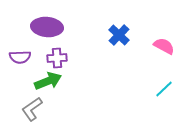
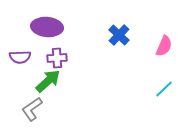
pink semicircle: rotated 85 degrees clockwise
green arrow: rotated 20 degrees counterclockwise
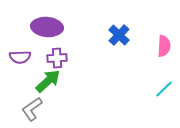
pink semicircle: rotated 20 degrees counterclockwise
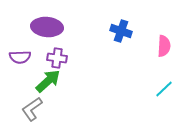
blue cross: moved 2 px right, 4 px up; rotated 25 degrees counterclockwise
purple cross: rotated 12 degrees clockwise
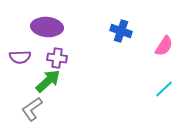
pink semicircle: rotated 30 degrees clockwise
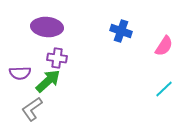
purple semicircle: moved 16 px down
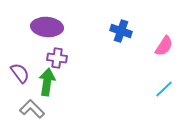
purple semicircle: rotated 125 degrees counterclockwise
green arrow: moved 1 px left, 1 px down; rotated 40 degrees counterclockwise
gray L-shape: rotated 80 degrees clockwise
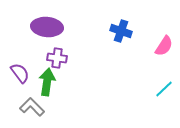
gray L-shape: moved 2 px up
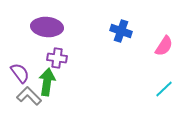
gray L-shape: moved 3 px left, 11 px up
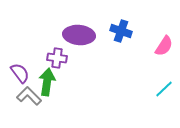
purple ellipse: moved 32 px right, 8 px down
